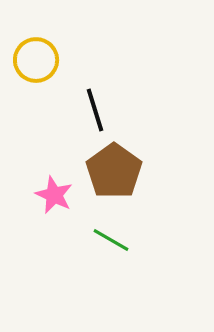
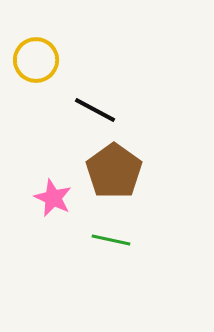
black line: rotated 45 degrees counterclockwise
pink star: moved 1 px left, 3 px down
green line: rotated 18 degrees counterclockwise
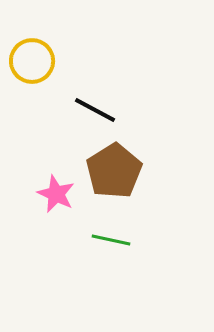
yellow circle: moved 4 px left, 1 px down
brown pentagon: rotated 4 degrees clockwise
pink star: moved 3 px right, 4 px up
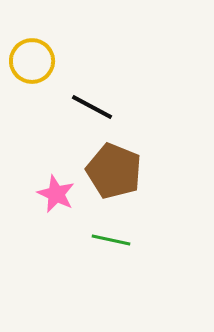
black line: moved 3 px left, 3 px up
brown pentagon: rotated 18 degrees counterclockwise
